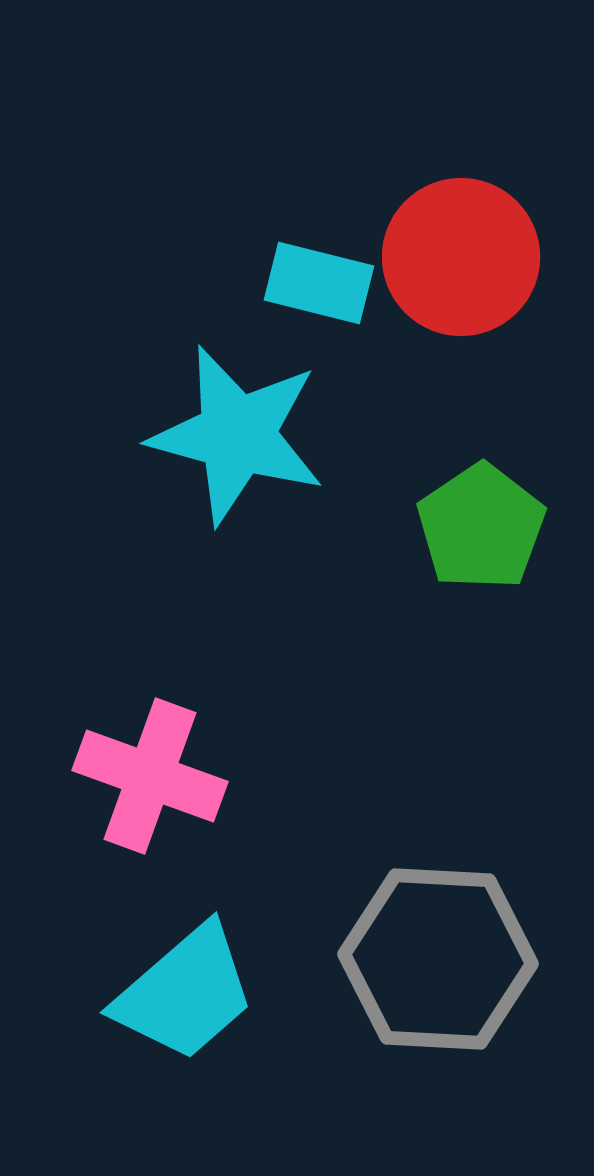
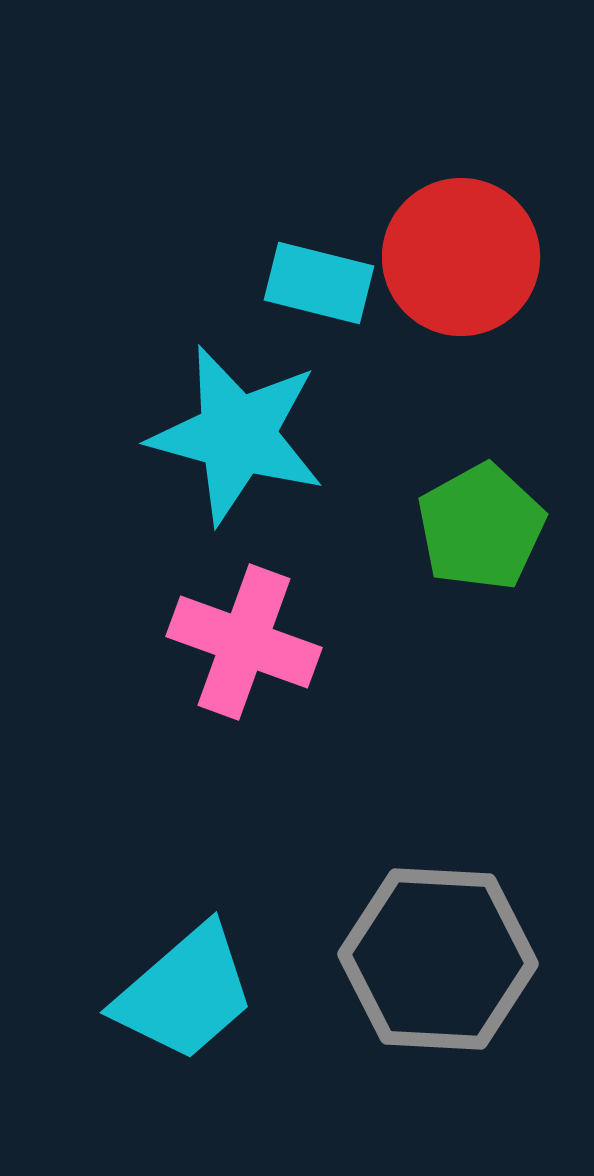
green pentagon: rotated 5 degrees clockwise
pink cross: moved 94 px right, 134 px up
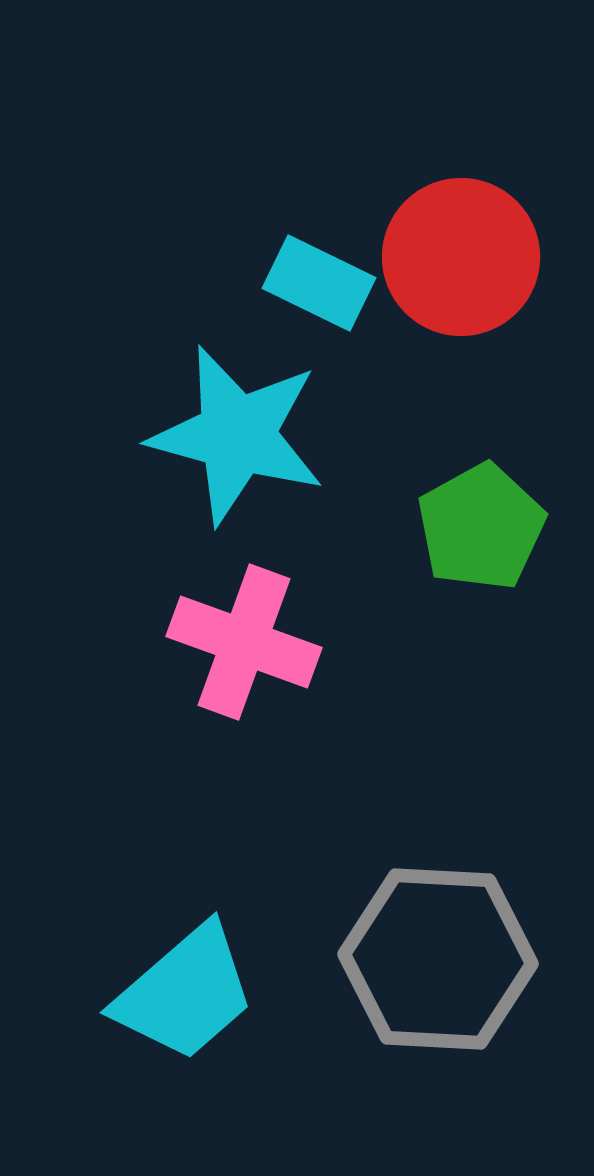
cyan rectangle: rotated 12 degrees clockwise
